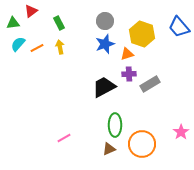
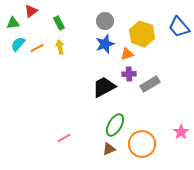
green ellipse: rotated 30 degrees clockwise
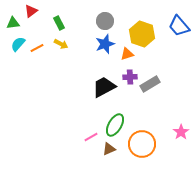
blue trapezoid: moved 1 px up
yellow arrow: moved 1 px right, 3 px up; rotated 128 degrees clockwise
purple cross: moved 1 px right, 3 px down
pink line: moved 27 px right, 1 px up
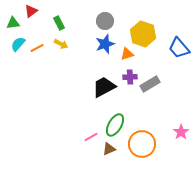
blue trapezoid: moved 22 px down
yellow hexagon: moved 1 px right
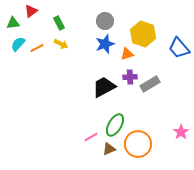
orange circle: moved 4 px left
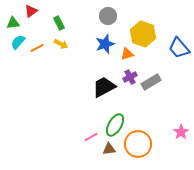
gray circle: moved 3 px right, 5 px up
cyan semicircle: moved 2 px up
purple cross: rotated 24 degrees counterclockwise
gray rectangle: moved 1 px right, 2 px up
brown triangle: rotated 16 degrees clockwise
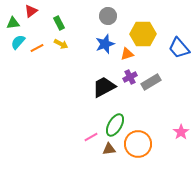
yellow hexagon: rotated 20 degrees counterclockwise
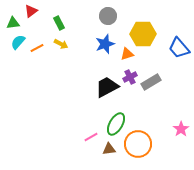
black trapezoid: moved 3 px right
green ellipse: moved 1 px right, 1 px up
pink star: moved 3 px up
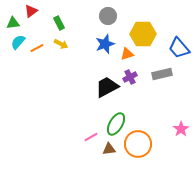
gray rectangle: moved 11 px right, 8 px up; rotated 18 degrees clockwise
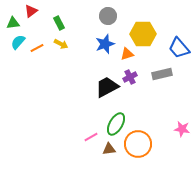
pink star: moved 1 px right; rotated 28 degrees counterclockwise
